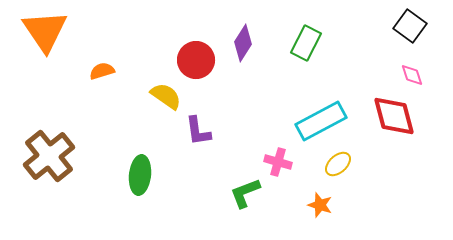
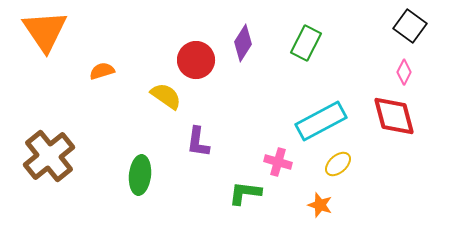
pink diamond: moved 8 px left, 3 px up; rotated 45 degrees clockwise
purple L-shape: moved 11 px down; rotated 16 degrees clockwise
green L-shape: rotated 28 degrees clockwise
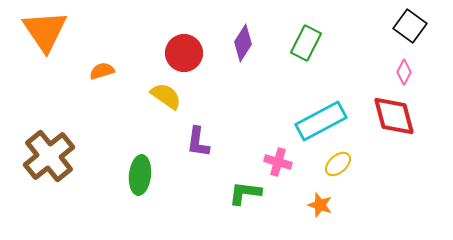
red circle: moved 12 px left, 7 px up
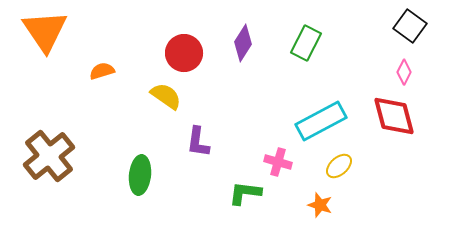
yellow ellipse: moved 1 px right, 2 px down
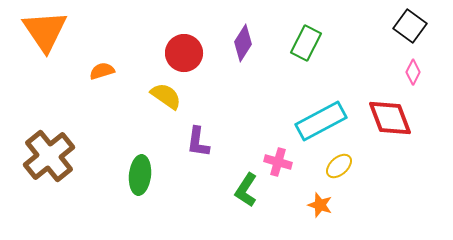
pink diamond: moved 9 px right
red diamond: moved 4 px left, 2 px down; rotated 6 degrees counterclockwise
green L-shape: moved 1 px right, 3 px up; rotated 64 degrees counterclockwise
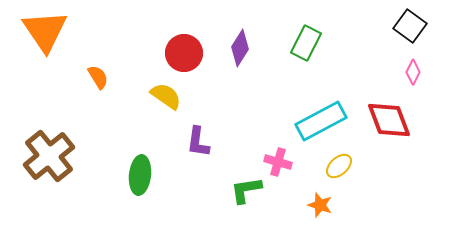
purple diamond: moved 3 px left, 5 px down
orange semicircle: moved 4 px left, 6 px down; rotated 75 degrees clockwise
red diamond: moved 1 px left, 2 px down
green L-shape: rotated 48 degrees clockwise
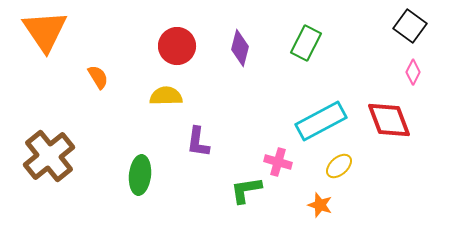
purple diamond: rotated 18 degrees counterclockwise
red circle: moved 7 px left, 7 px up
yellow semicircle: rotated 36 degrees counterclockwise
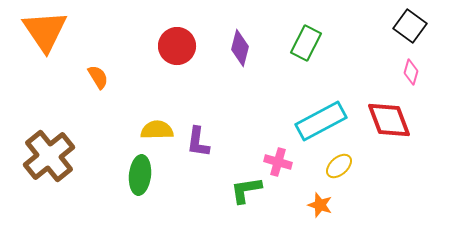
pink diamond: moved 2 px left; rotated 10 degrees counterclockwise
yellow semicircle: moved 9 px left, 34 px down
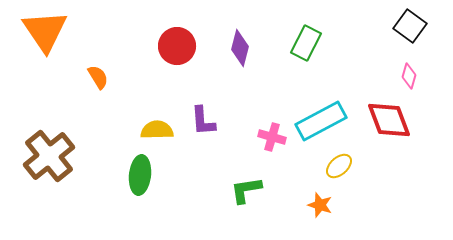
pink diamond: moved 2 px left, 4 px down
purple L-shape: moved 5 px right, 21 px up; rotated 12 degrees counterclockwise
pink cross: moved 6 px left, 25 px up
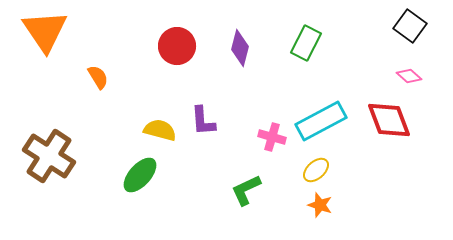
pink diamond: rotated 65 degrees counterclockwise
yellow semicircle: moved 3 px right; rotated 16 degrees clockwise
brown cross: rotated 18 degrees counterclockwise
yellow ellipse: moved 23 px left, 4 px down
green ellipse: rotated 36 degrees clockwise
green L-shape: rotated 16 degrees counterclockwise
